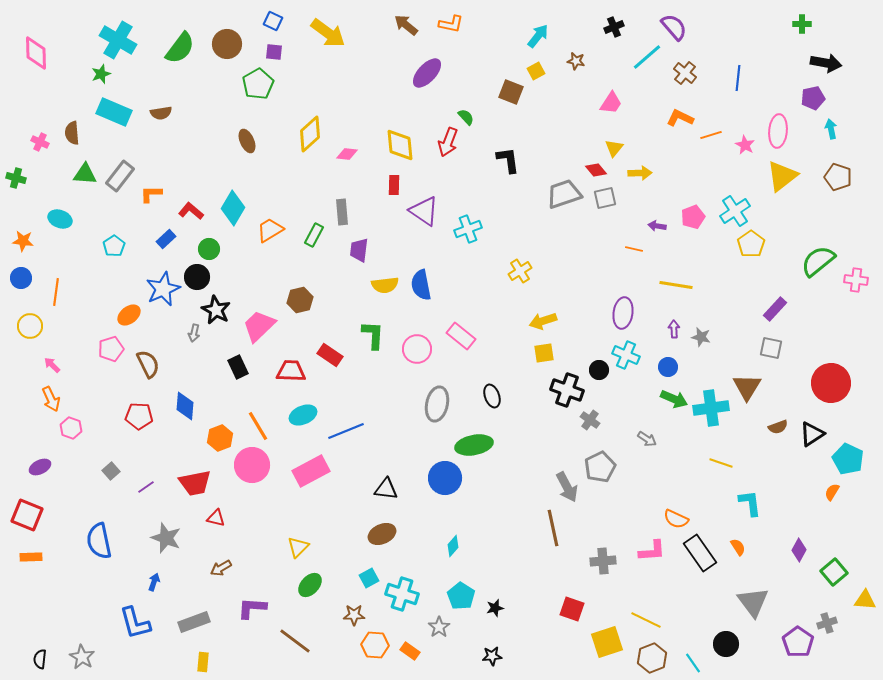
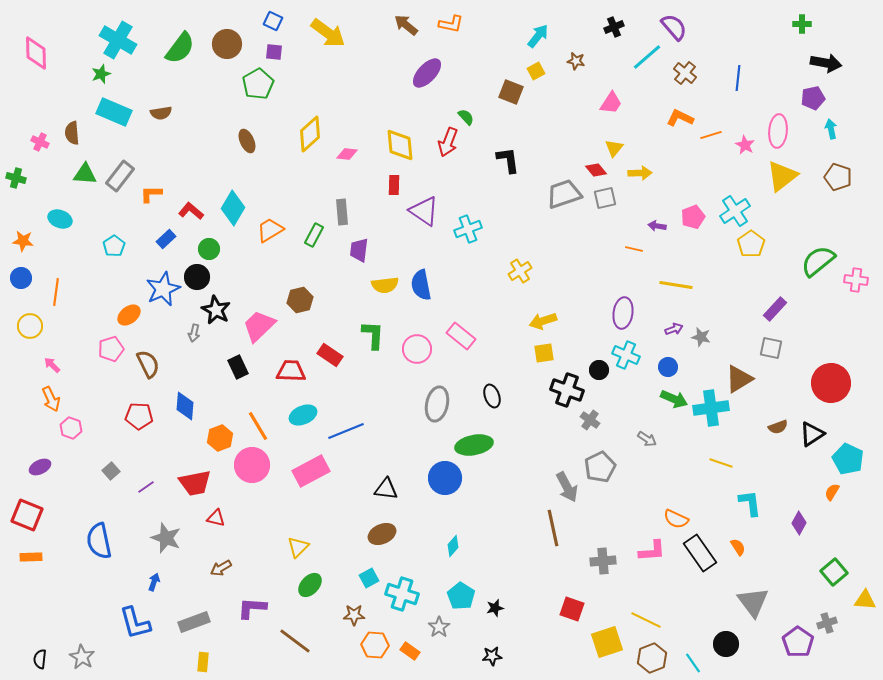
purple arrow at (674, 329): rotated 72 degrees clockwise
brown triangle at (747, 387): moved 8 px left, 8 px up; rotated 28 degrees clockwise
purple diamond at (799, 550): moved 27 px up
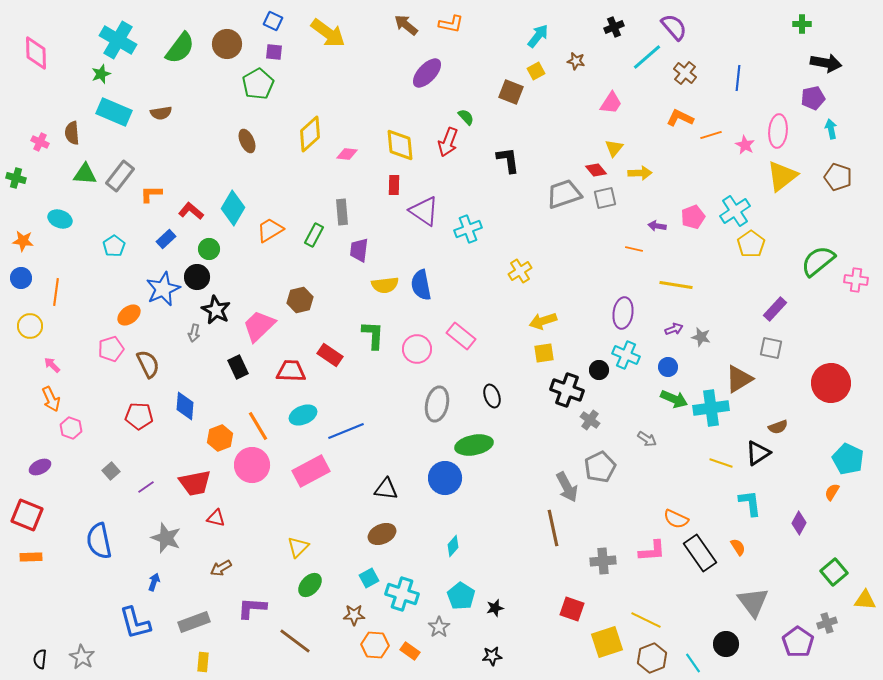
black triangle at (812, 434): moved 54 px left, 19 px down
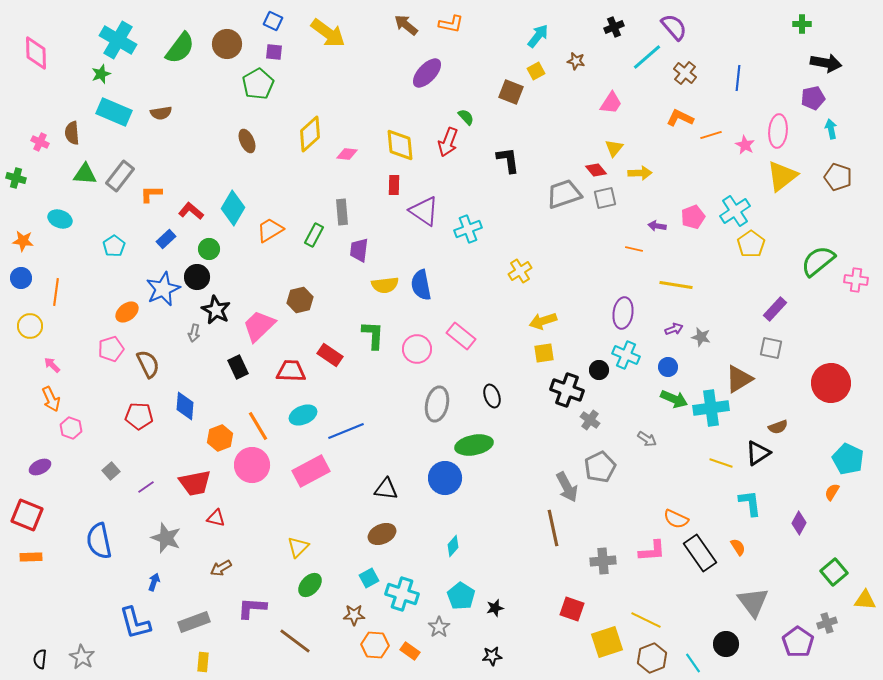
orange ellipse at (129, 315): moved 2 px left, 3 px up
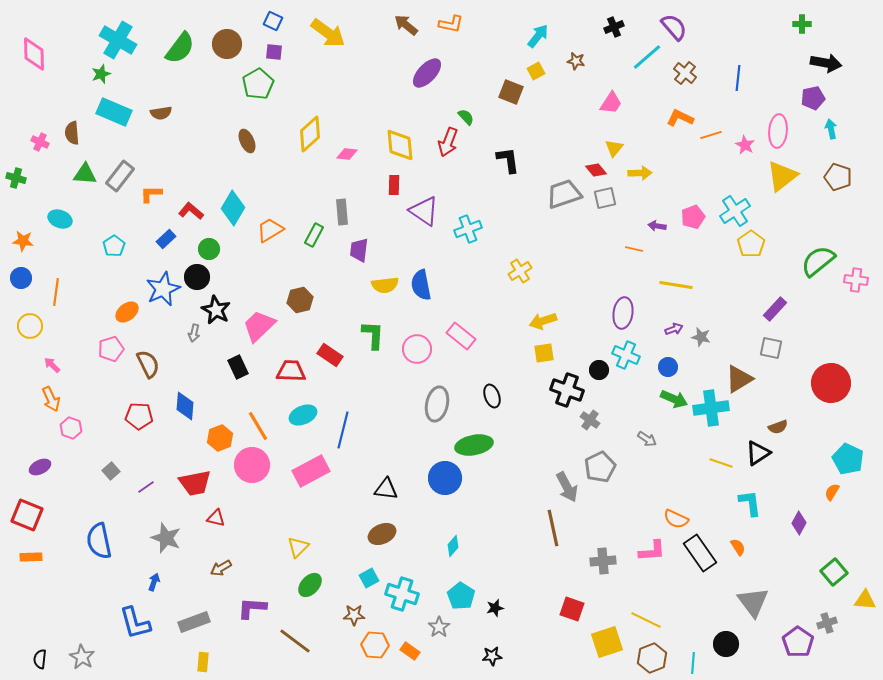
pink diamond at (36, 53): moved 2 px left, 1 px down
blue line at (346, 431): moved 3 px left, 1 px up; rotated 54 degrees counterclockwise
cyan line at (693, 663): rotated 40 degrees clockwise
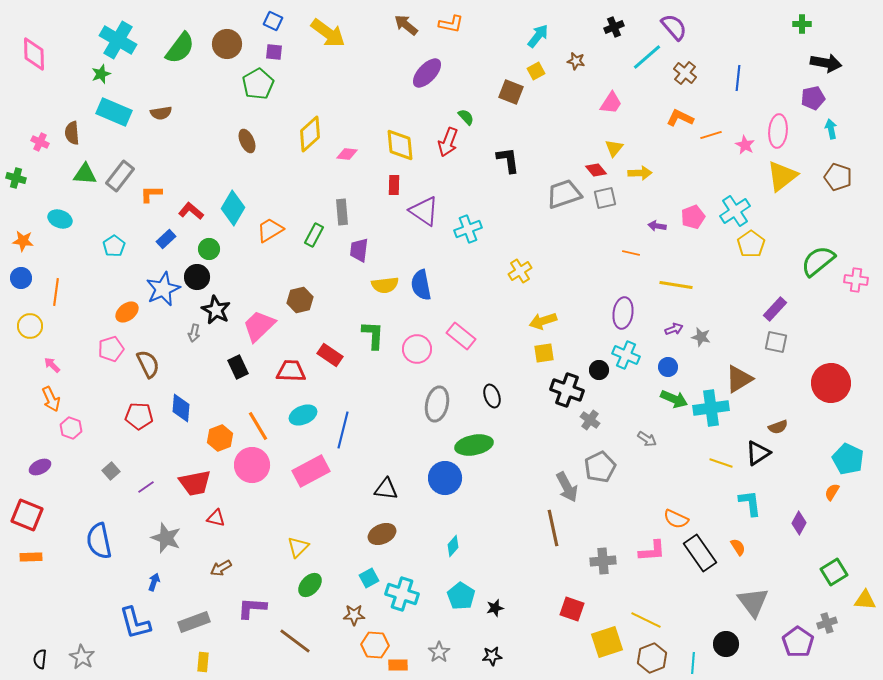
orange line at (634, 249): moved 3 px left, 4 px down
gray square at (771, 348): moved 5 px right, 6 px up
blue diamond at (185, 406): moved 4 px left, 2 px down
green square at (834, 572): rotated 8 degrees clockwise
gray star at (439, 627): moved 25 px down
orange rectangle at (410, 651): moved 12 px left, 14 px down; rotated 36 degrees counterclockwise
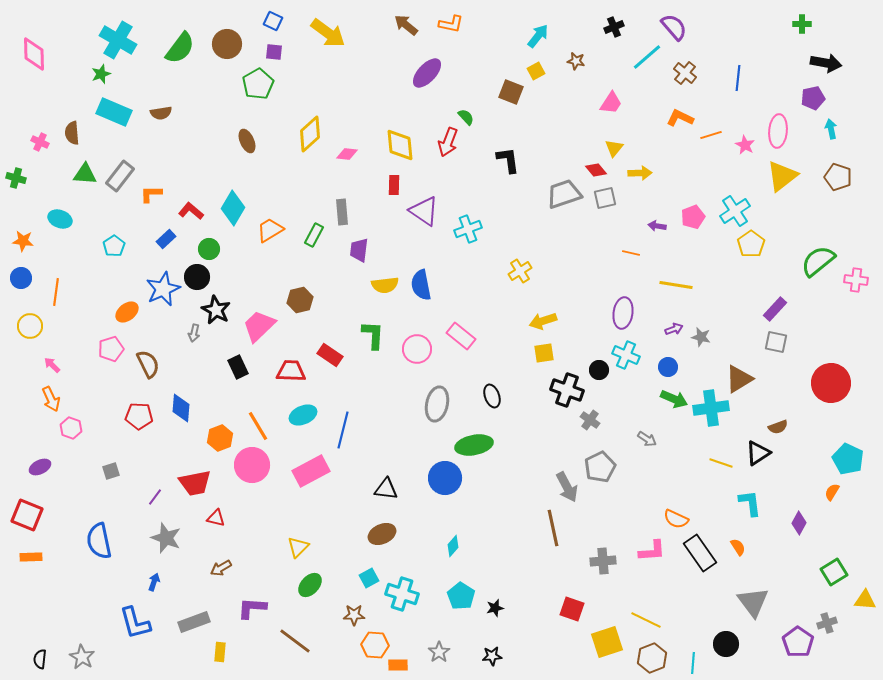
gray square at (111, 471): rotated 24 degrees clockwise
purple line at (146, 487): moved 9 px right, 10 px down; rotated 18 degrees counterclockwise
yellow rectangle at (203, 662): moved 17 px right, 10 px up
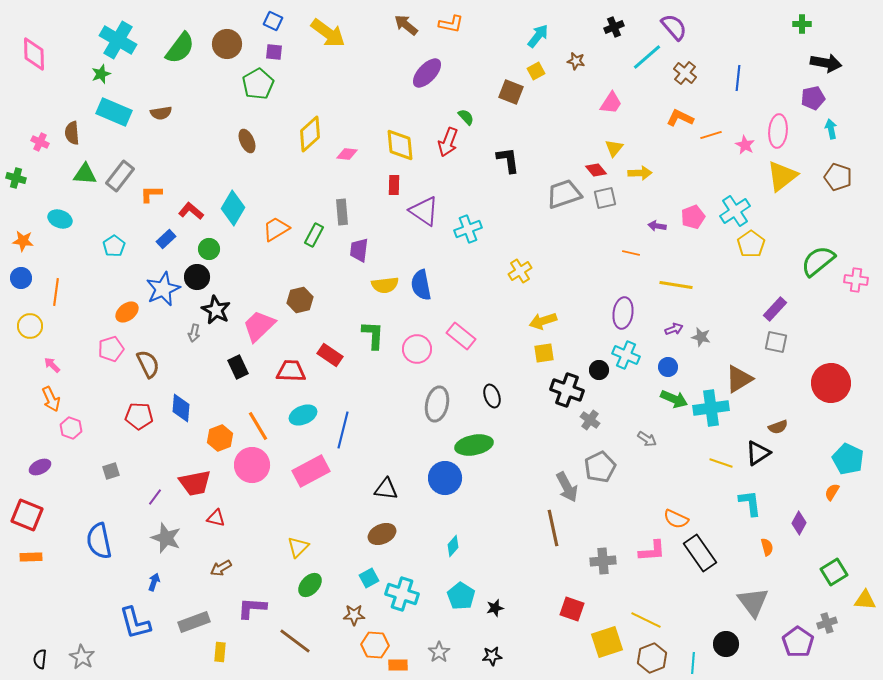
orange trapezoid at (270, 230): moved 6 px right, 1 px up
orange semicircle at (738, 547): moved 29 px right; rotated 18 degrees clockwise
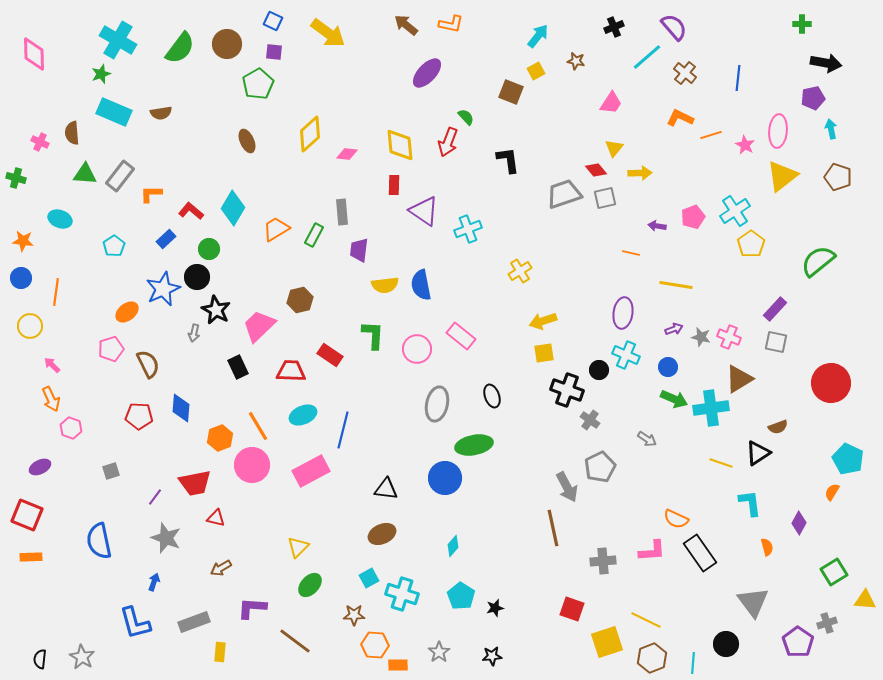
pink cross at (856, 280): moved 127 px left, 57 px down; rotated 15 degrees clockwise
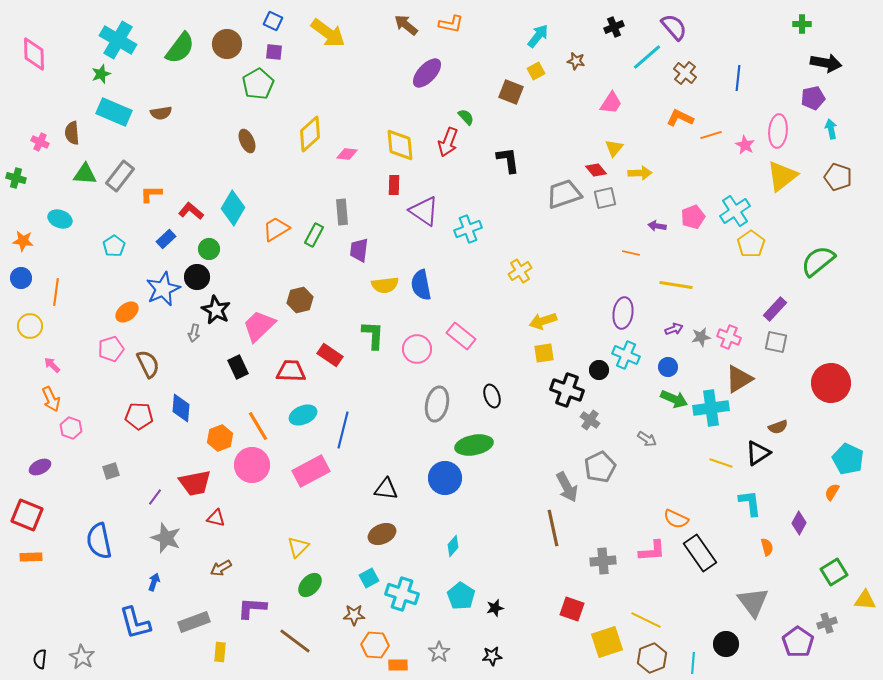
gray star at (701, 337): rotated 24 degrees counterclockwise
